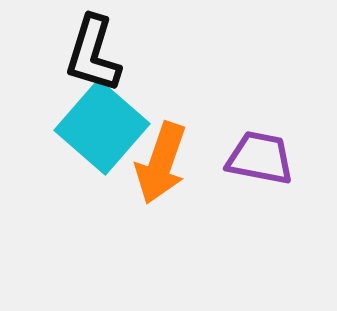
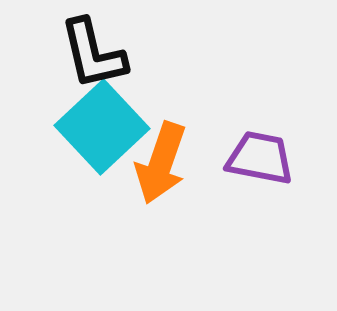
black L-shape: rotated 30 degrees counterclockwise
cyan square: rotated 6 degrees clockwise
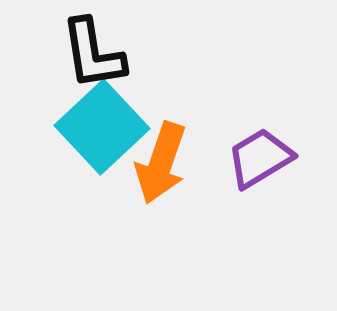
black L-shape: rotated 4 degrees clockwise
purple trapezoid: rotated 42 degrees counterclockwise
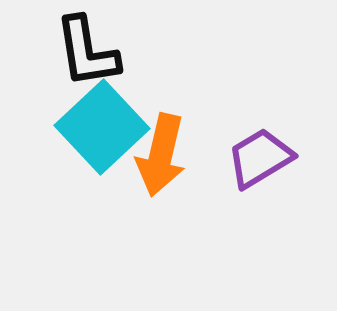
black L-shape: moved 6 px left, 2 px up
orange arrow: moved 8 px up; rotated 6 degrees counterclockwise
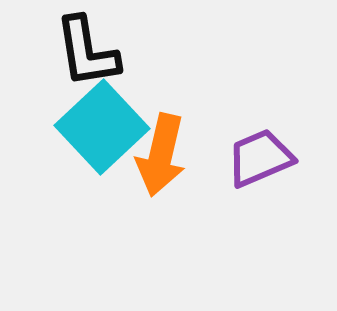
purple trapezoid: rotated 8 degrees clockwise
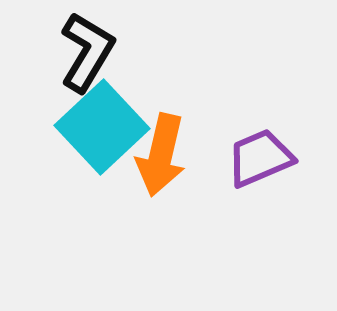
black L-shape: rotated 140 degrees counterclockwise
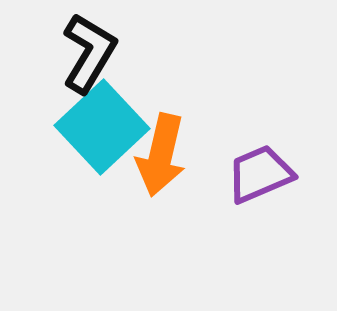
black L-shape: moved 2 px right, 1 px down
purple trapezoid: moved 16 px down
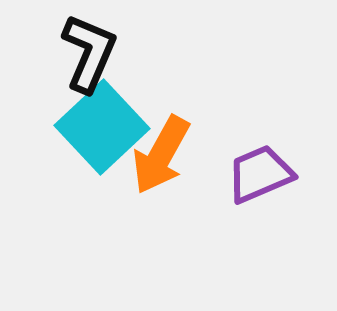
black L-shape: rotated 8 degrees counterclockwise
orange arrow: rotated 16 degrees clockwise
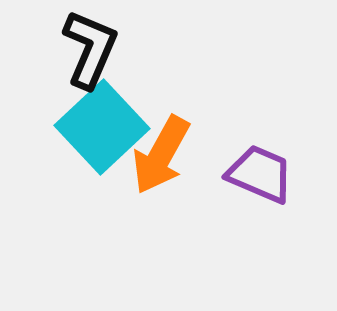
black L-shape: moved 1 px right, 4 px up
purple trapezoid: rotated 46 degrees clockwise
